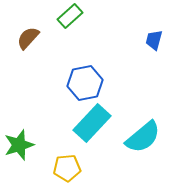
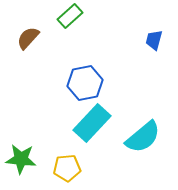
green star: moved 2 px right, 14 px down; rotated 24 degrees clockwise
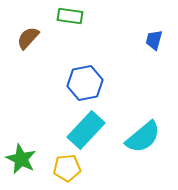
green rectangle: rotated 50 degrees clockwise
cyan rectangle: moved 6 px left, 7 px down
green star: rotated 20 degrees clockwise
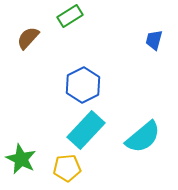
green rectangle: rotated 40 degrees counterclockwise
blue hexagon: moved 2 px left, 2 px down; rotated 16 degrees counterclockwise
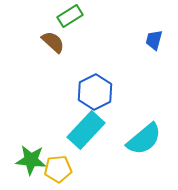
brown semicircle: moved 25 px right, 4 px down; rotated 90 degrees clockwise
blue hexagon: moved 12 px right, 7 px down
cyan semicircle: moved 1 px right, 2 px down
green star: moved 10 px right, 1 px down; rotated 20 degrees counterclockwise
yellow pentagon: moved 9 px left, 1 px down
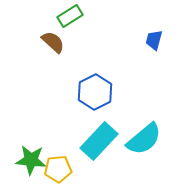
cyan rectangle: moved 13 px right, 11 px down
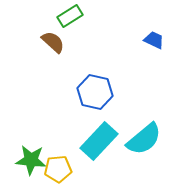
blue trapezoid: rotated 100 degrees clockwise
blue hexagon: rotated 20 degrees counterclockwise
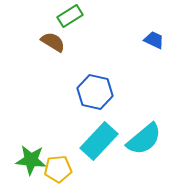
brown semicircle: rotated 10 degrees counterclockwise
